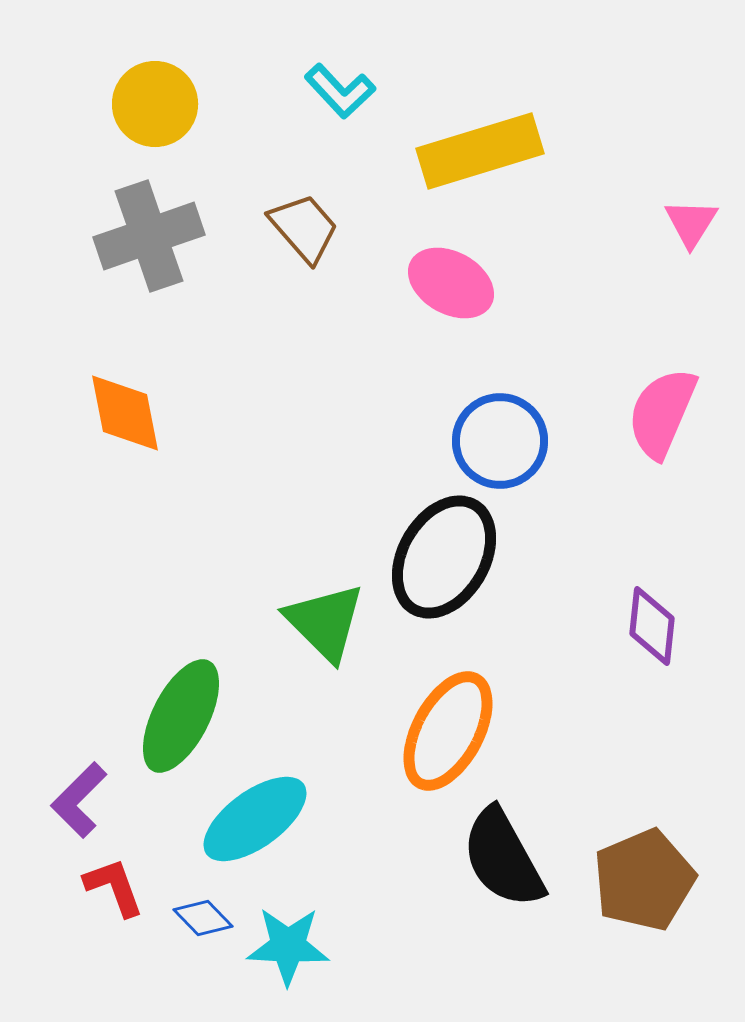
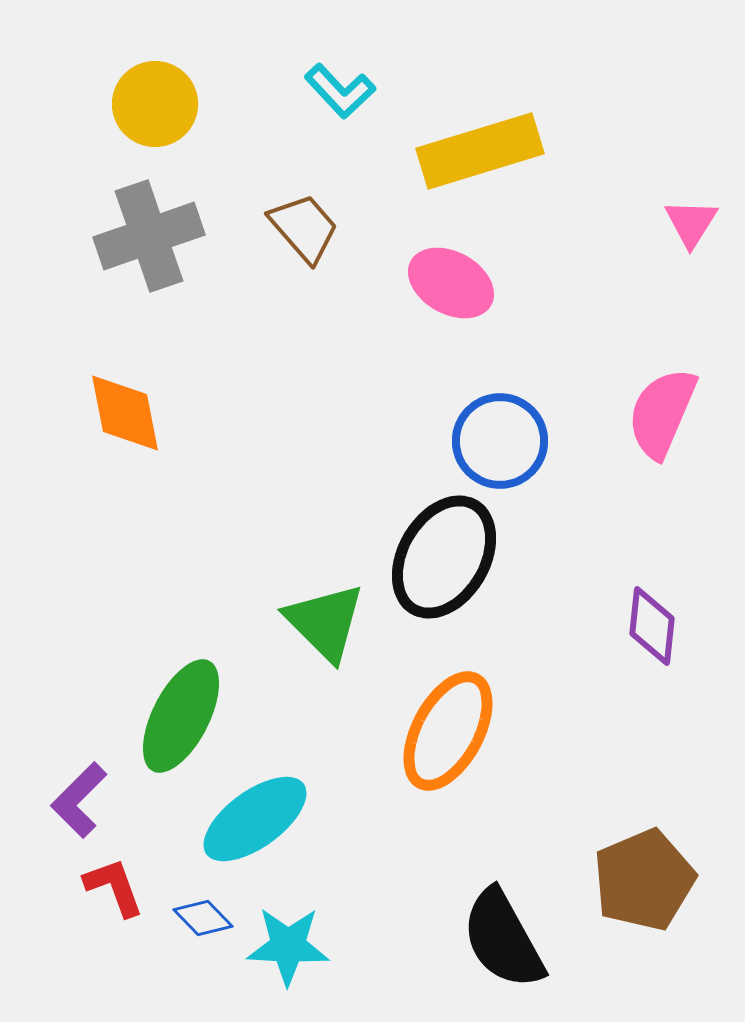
black semicircle: moved 81 px down
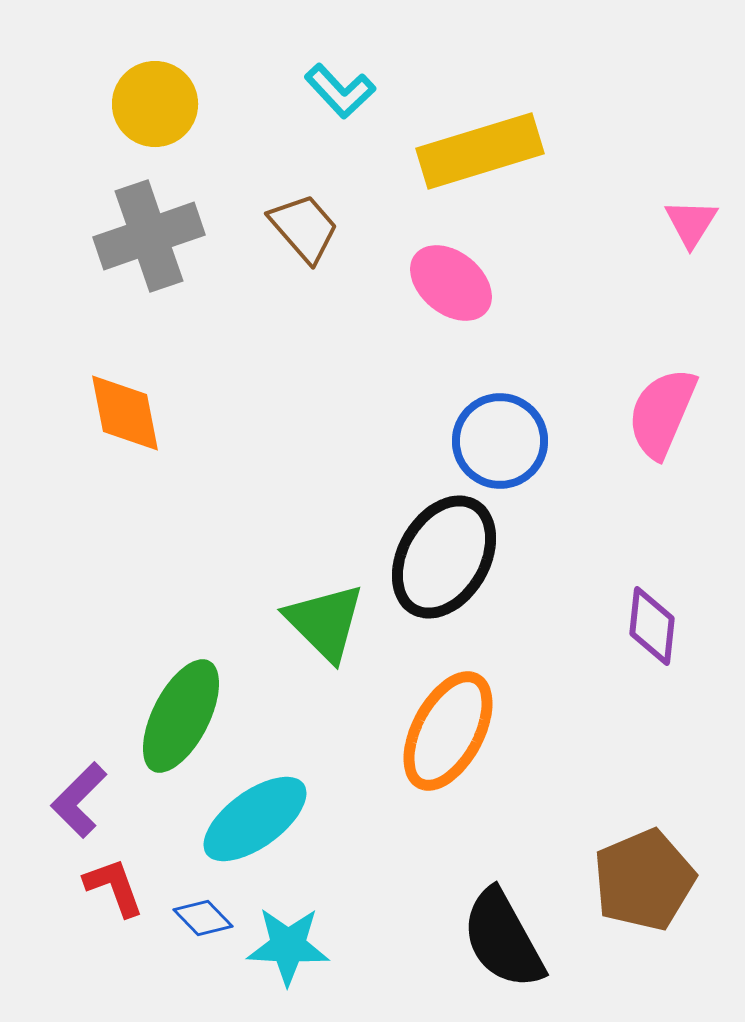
pink ellipse: rotated 10 degrees clockwise
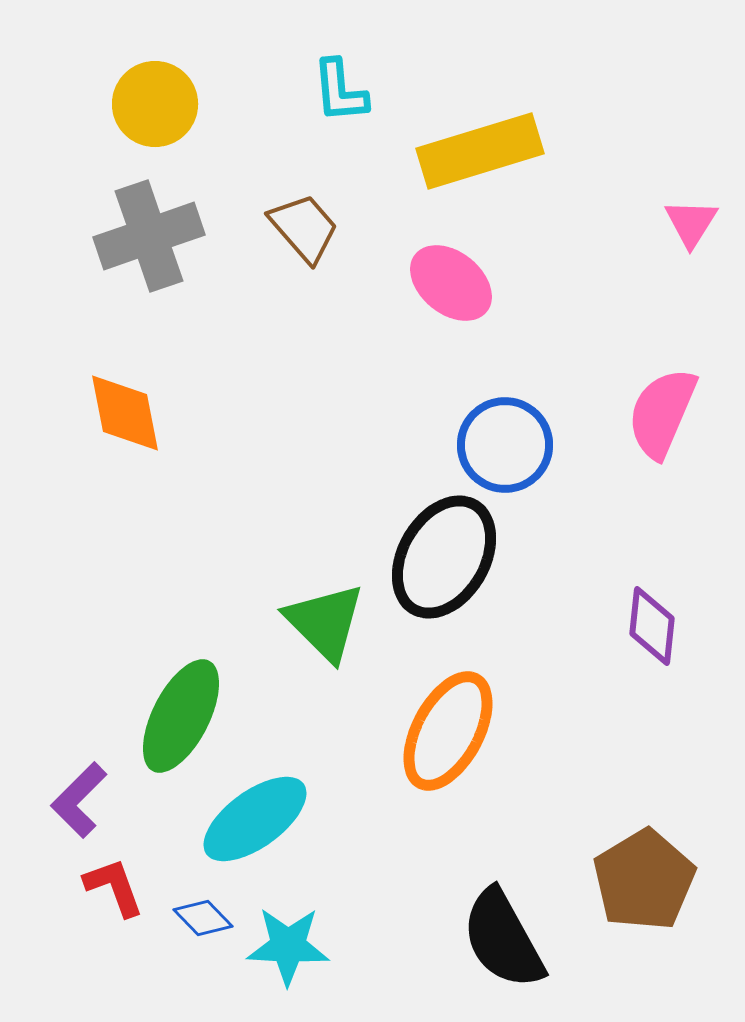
cyan L-shape: rotated 38 degrees clockwise
blue circle: moved 5 px right, 4 px down
brown pentagon: rotated 8 degrees counterclockwise
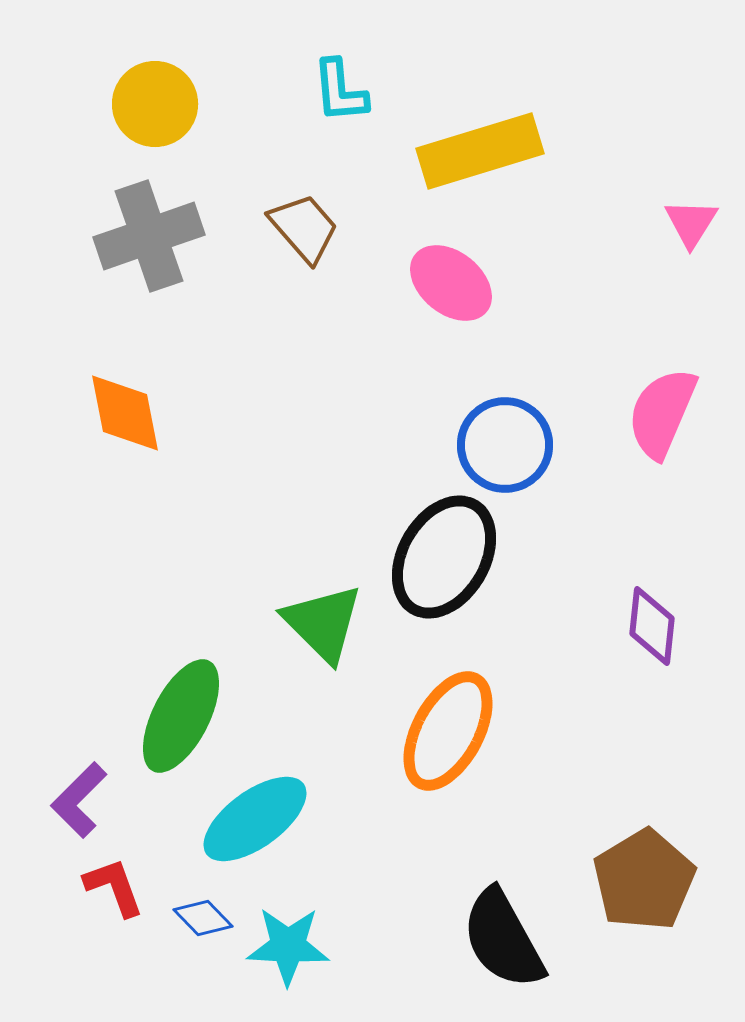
green triangle: moved 2 px left, 1 px down
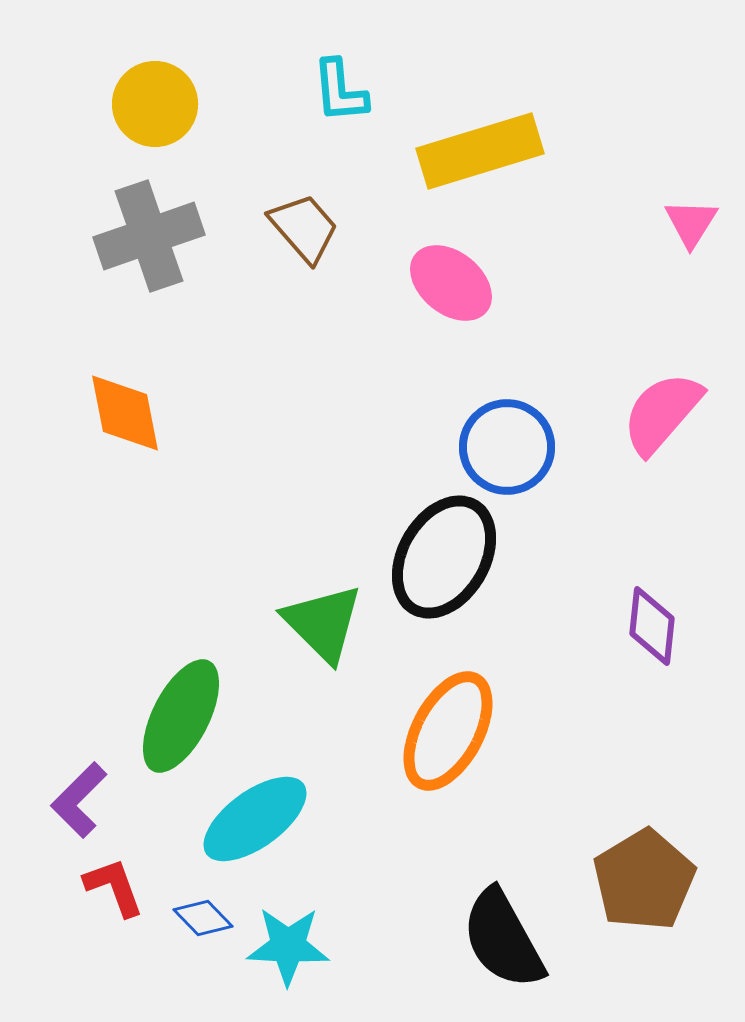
pink semicircle: rotated 18 degrees clockwise
blue circle: moved 2 px right, 2 px down
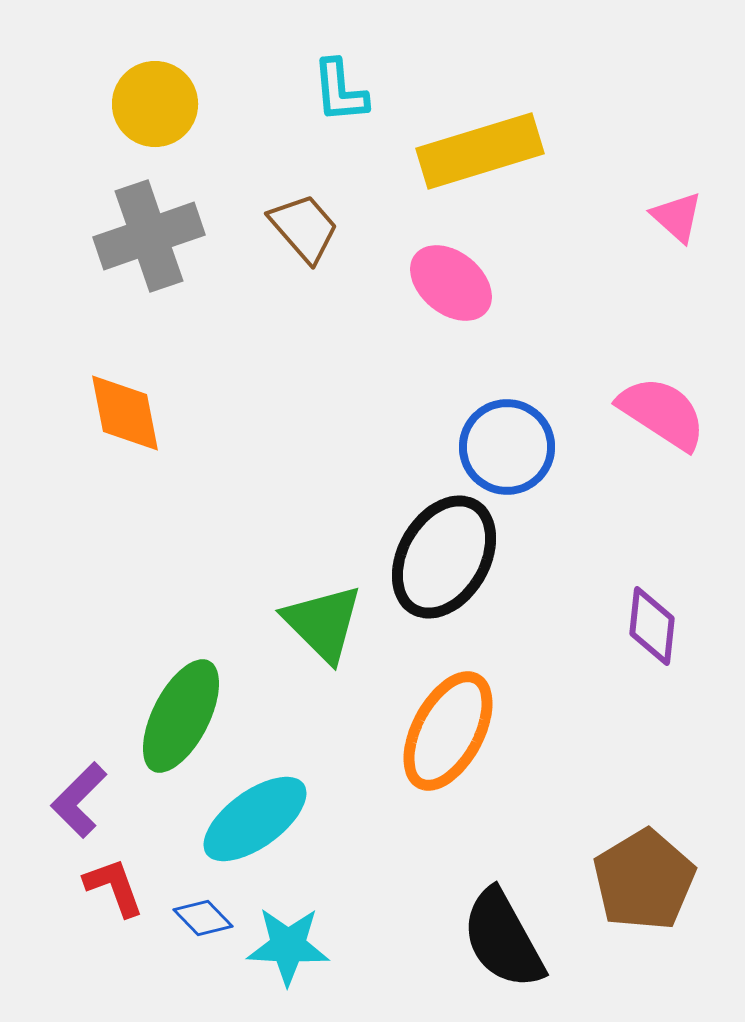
pink triangle: moved 14 px left, 6 px up; rotated 20 degrees counterclockwise
pink semicircle: rotated 82 degrees clockwise
